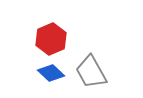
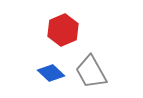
red hexagon: moved 12 px right, 9 px up
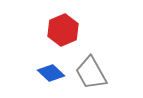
gray trapezoid: moved 1 px down
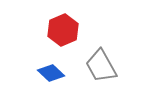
gray trapezoid: moved 10 px right, 7 px up
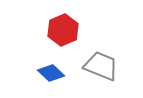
gray trapezoid: rotated 141 degrees clockwise
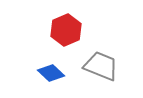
red hexagon: moved 3 px right
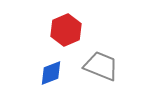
blue diamond: rotated 64 degrees counterclockwise
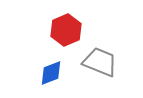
gray trapezoid: moved 1 px left, 4 px up
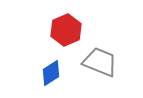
blue diamond: rotated 12 degrees counterclockwise
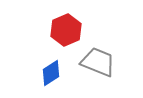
gray trapezoid: moved 2 px left
